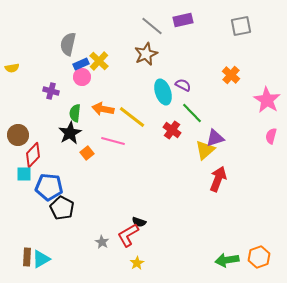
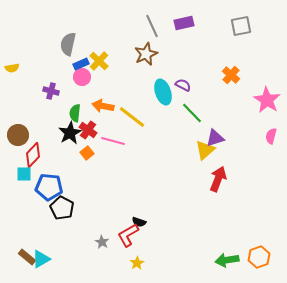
purple rectangle: moved 1 px right, 3 px down
gray line: rotated 25 degrees clockwise
orange arrow: moved 3 px up
red cross: moved 84 px left
brown rectangle: rotated 54 degrees counterclockwise
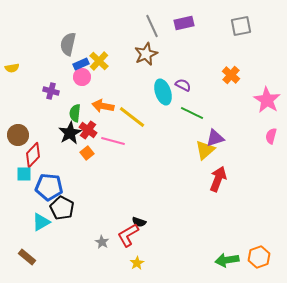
green line: rotated 20 degrees counterclockwise
cyan triangle: moved 37 px up
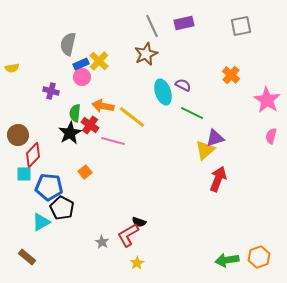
red cross: moved 2 px right, 5 px up
orange square: moved 2 px left, 19 px down
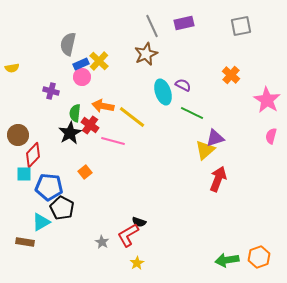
brown rectangle: moved 2 px left, 15 px up; rotated 30 degrees counterclockwise
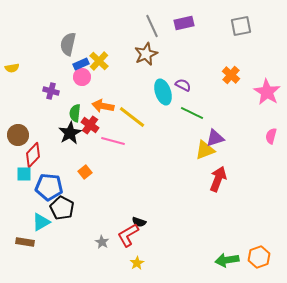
pink star: moved 8 px up
yellow triangle: rotated 20 degrees clockwise
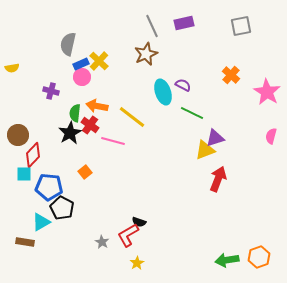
orange arrow: moved 6 px left
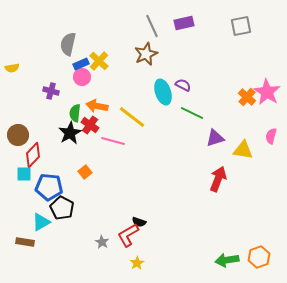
orange cross: moved 16 px right, 22 px down
yellow triangle: moved 38 px right; rotated 30 degrees clockwise
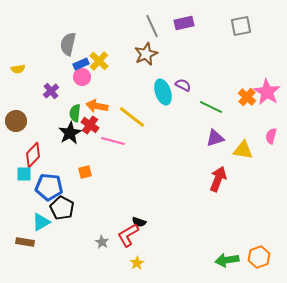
yellow semicircle: moved 6 px right, 1 px down
purple cross: rotated 35 degrees clockwise
green line: moved 19 px right, 6 px up
brown circle: moved 2 px left, 14 px up
orange square: rotated 24 degrees clockwise
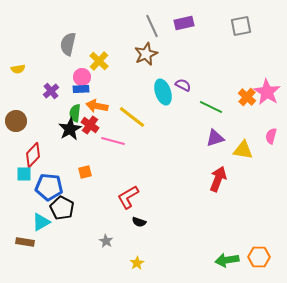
blue rectangle: moved 25 px down; rotated 21 degrees clockwise
black star: moved 4 px up
red L-shape: moved 38 px up
gray star: moved 4 px right, 1 px up
orange hexagon: rotated 20 degrees clockwise
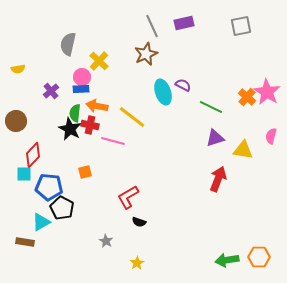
red cross: rotated 24 degrees counterclockwise
black star: rotated 15 degrees counterclockwise
